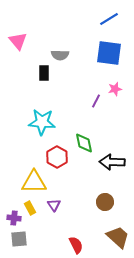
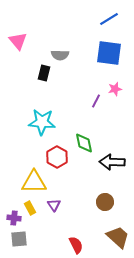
black rectangle: rotated 14 degrees clockwise
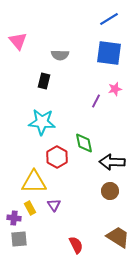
black rectangle: moved 8 px down
brown circle: moved 5 px right, 11 px up
brown trapezoid: rotated 10 degrees counterclockwise
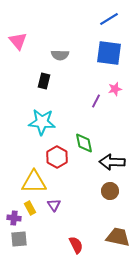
brown trapezoid: rotated 20 degrees counterclockwise
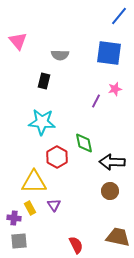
blue line: moved 10 px right, 3 px up; rotated 18 degrees counterclockwise
gray square: moved 2 px down
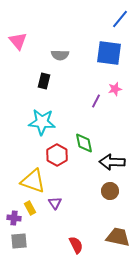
blue line: moved 1 px right, 3 px down
red hexagon: moved 2 px up
yellow triangle: moved 1 px left, 1 px up; rotated 20 degrees clockwise
purple triangle: moved 1 px right, 2 px up
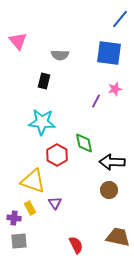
brown circle: moved 1 px left, 1 px up
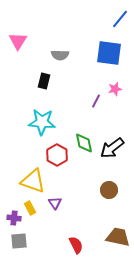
pink triangle: rotated 12 degrees clockwise
black arrow: moved 14 px up; rotated 40 degrees counterclockwise
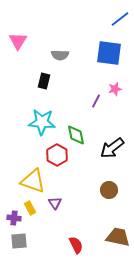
blue line: rotated 12 degrees clockwise
green diamond: moved 8 px left, 8 px up
